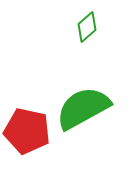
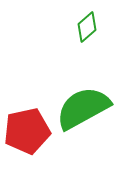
red pentagon: rotated 24 degrees counterclockwise
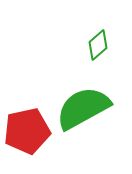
green diamond: moved 11 px right, 18 px down
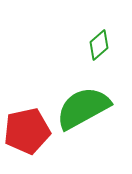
green diamond: moved 1 px right
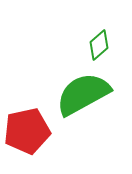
green semicircle: moved 14 px up
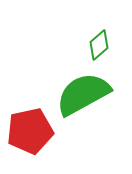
red pentagon: moved 3 px right
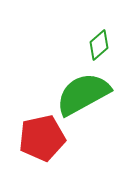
red pentagon: moved 12 px right, 7 px down
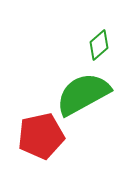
red pentagon: moved 1 px left, 2 px up
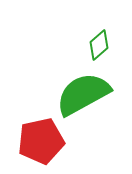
red pentagon: moved 5 px down
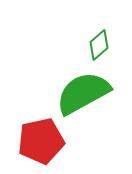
green semicircle: moved 1 px up
